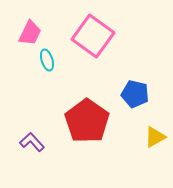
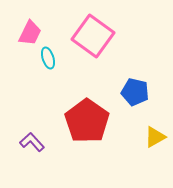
cyan ellipse: moved 1 px right, 2 px up
blue pentagon: moved 2 px up
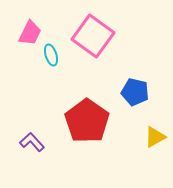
cyan ellipse: moved 3 px right, 3 px up
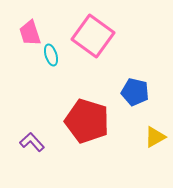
pink trapezoid: rotated 136 degrees clockwise
red pentagon: rotated 18 degrees counterclockwise
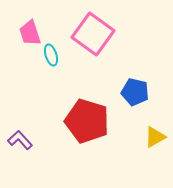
pink square: moved 2 px up
purple L-shape: moved 12 px left, 2 px up
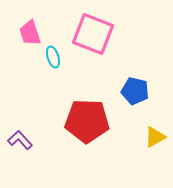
pink square: rotated 15 degrees counterclockwise
cyan ellipse: moved 2 px right, 2 px down
blue pentagon: moved 1 px up
red pentagon: rotated 15 degrees counterclockwise
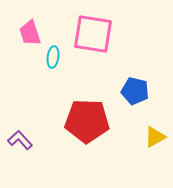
pink square: rotated 12 degrees counterclockwise
cyan ellipse: rotated 25 degrees clockwise
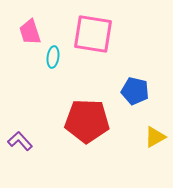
pink trapezoid: moved 1 px up
purple L-shape: moved 1 px down
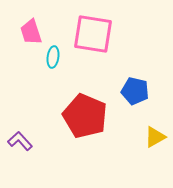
pink trapezoid: moved 1 px right
red pentagon: moved 2 px left, 5 px up; rotated 21 degrees clockwise
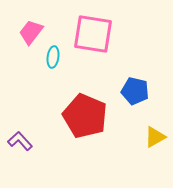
pink trapezoid: rotated 56 degrees clockwise
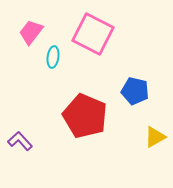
pink square: rotated 18 degrees clockwise
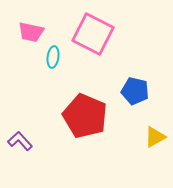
pink trapezoid: rotated 116 degrees counterclockwise
